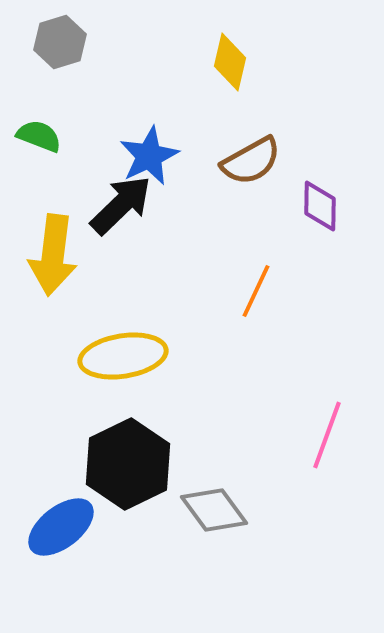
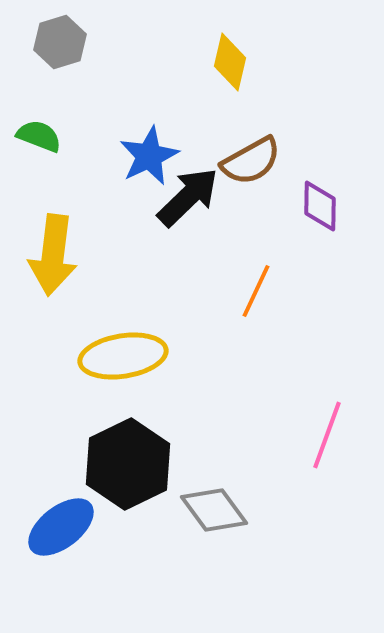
black arrow: moved 67 px right, 8 px up
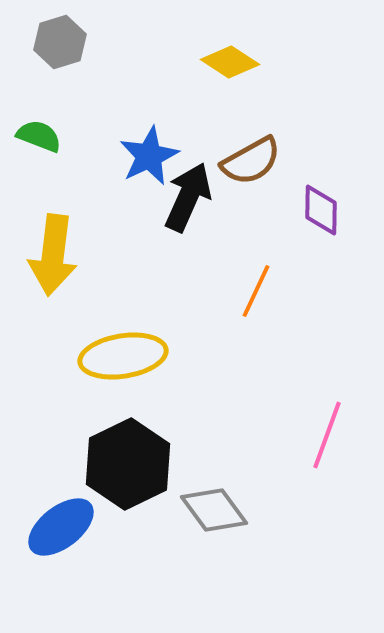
yellow diamond: rotated 70 degrees counterclockwise
black arrow: rotated 22 degrees counterclockwise
purple diamond: moved 1 px right, 4 px down
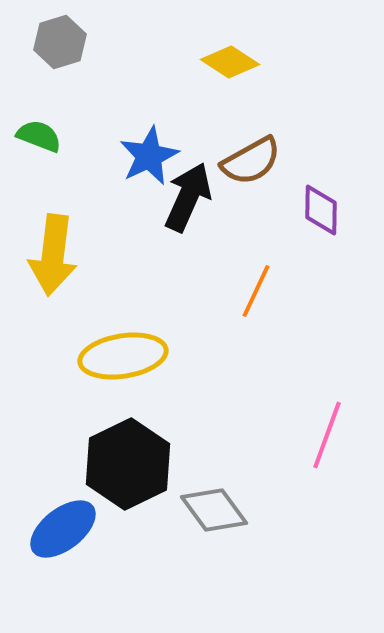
blue ellipse: moved 2 px right, 2 px down
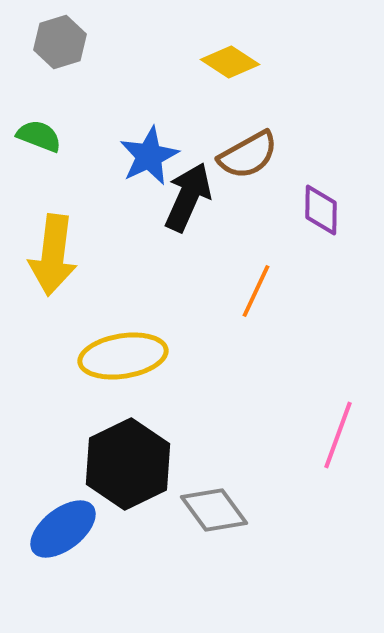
brown semicircle: moved 3 px left, 6 px up
pink line: moved 11 px right
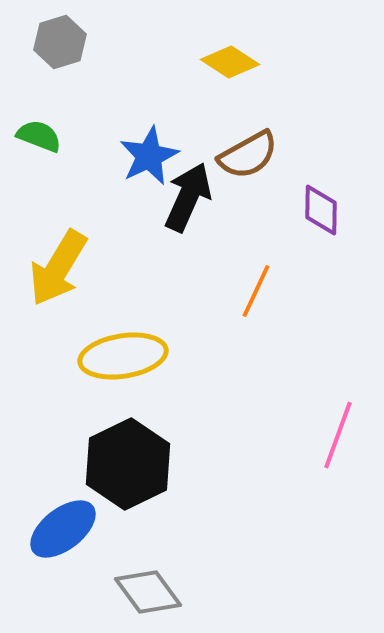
yellow arrow: moved 5 px right, 13 px down; rotated 24 degrees clockwise
gray diamond: moved 66 px left, 82 px down
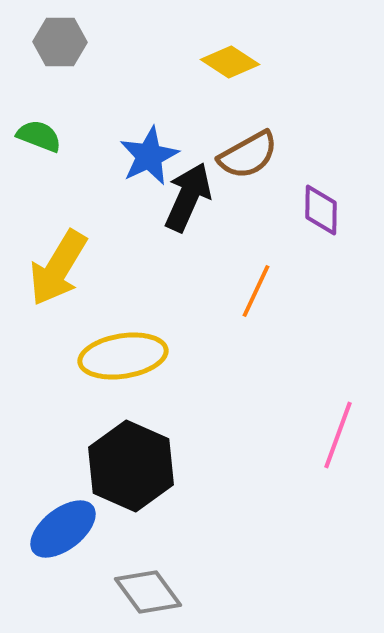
gray hexagon: rotated 18 degrees clockwise
black hexagon: moved 3 px right, 2 px down; rotated 10 degrees counterclockwise
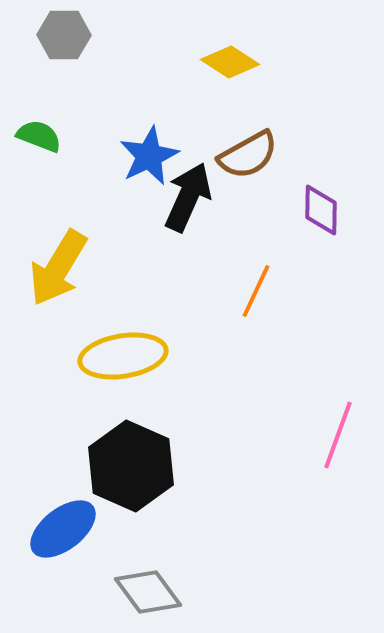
gray hexagon: moved 4 px right, 7 px up
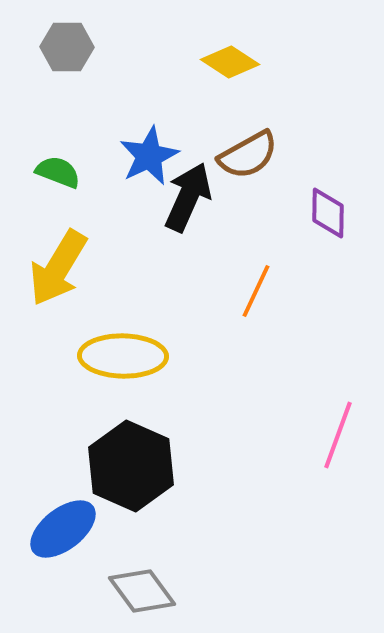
gray hexagon: moved 3 px right, 12 px down
green semicircle: moved 19 px right, 36 px down
purple diamond: moved 7 px right, 3 px down
yellow ellipse: rotated 10 degrees clockwise
gray diamond: moved 6 px left, 1 px up
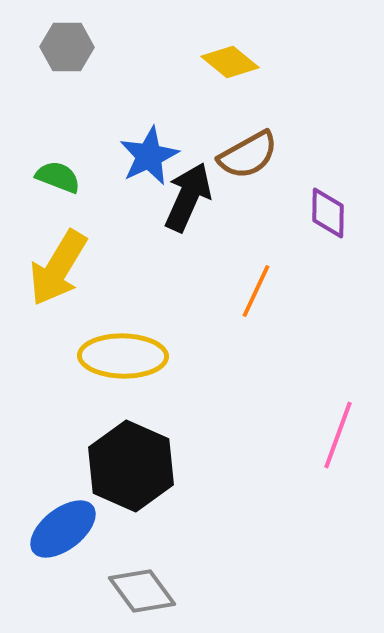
yellow diamond: rotated 6 degrees clockwise
green semicircle: moved 5 px down
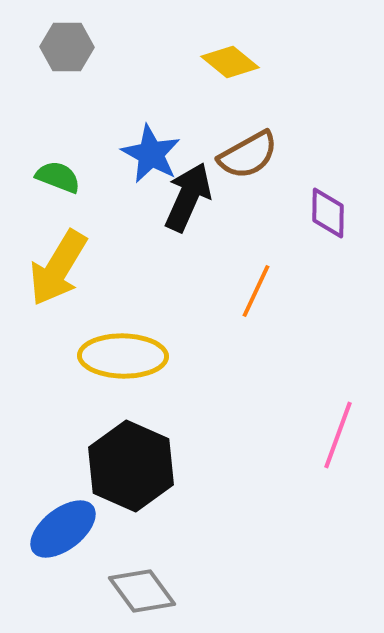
blue star: moved 2 px right, 2 px up; rotated 18 degrees counterclockwise
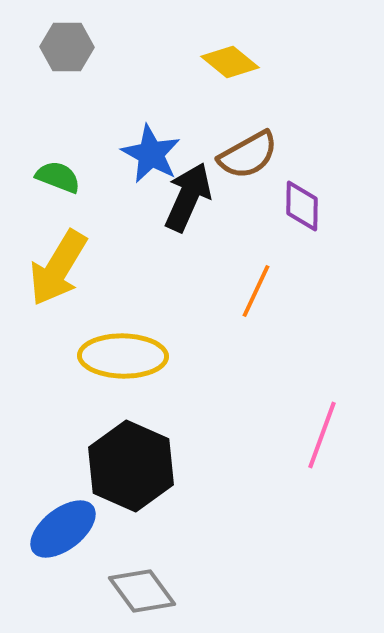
purple diamond: moved 26 px left, 7 px up
pink line: moved 16 px left
